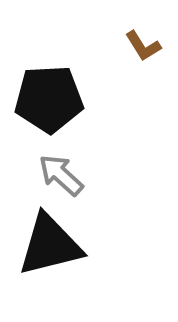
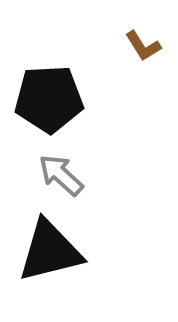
black triangle: moved 6 px down
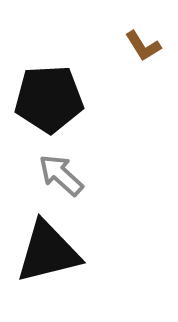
black triangle: moved 2 px left, 1 px down
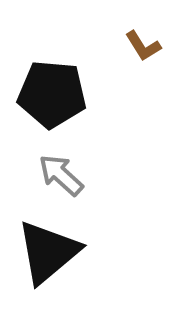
black pentagon: moved 3 px right, 5 px up; rotated 8 degrees clockwise
black triangle: rotated 26 degrees counterclockwise
